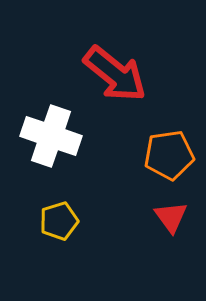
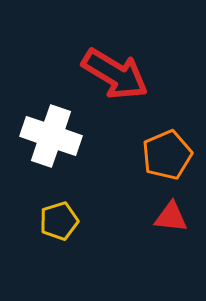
red arrow: rotated 8 degrees counterclockwise
orange pentagon: moved 2 px left; rotated 15 degrees counterclockwise
red triangle: rotated 48 degrees counterclockwise
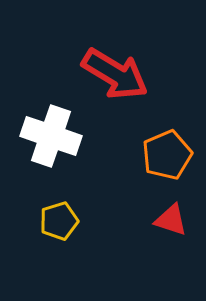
red triangle: moved 3 px down; rotated 12 degrees clockwise
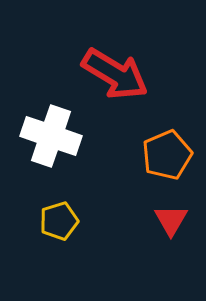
red triangle: rotated 42 degrees clockwise
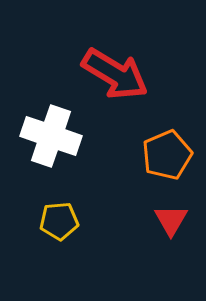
yellow pentagon: rotated 12 degrees clockwise
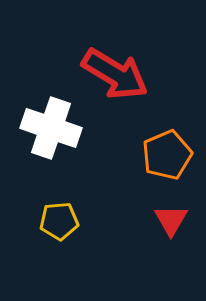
white cross: moved 8 px up
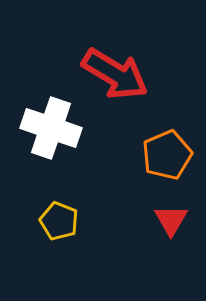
yellow pentagon: rotated 27 degrees clockwise
